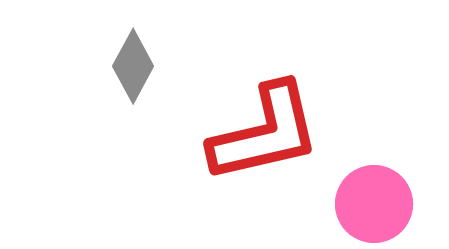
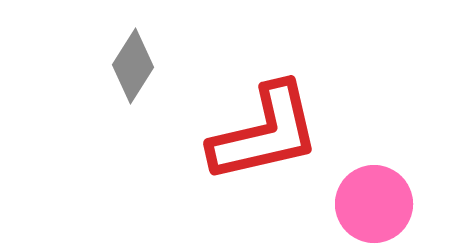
gray diamond: rotated 4 degrees clockwise
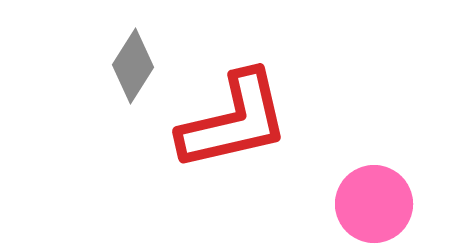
red L-shape: moved 31 px left, 12 px up
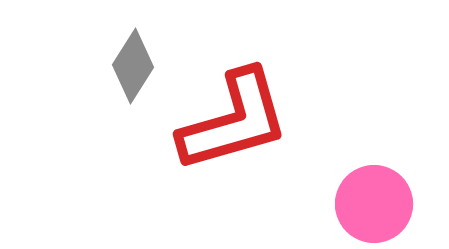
red L-shape: rotated 3 degrees counterclockwise
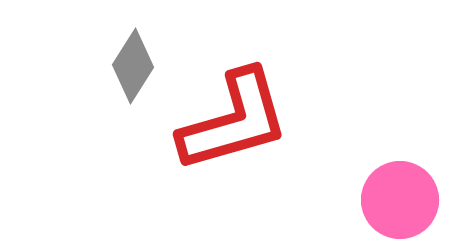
pink circle: moved 26 px right, 4 px up
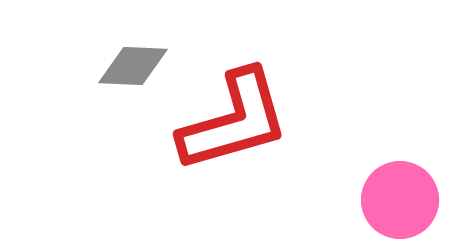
gray diamond: rotated 60 degrees clockwise
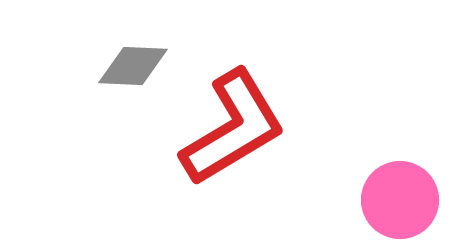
red L-shape: moved 1 px left, 7 px down; rotated 15 degrees counterclockwise
